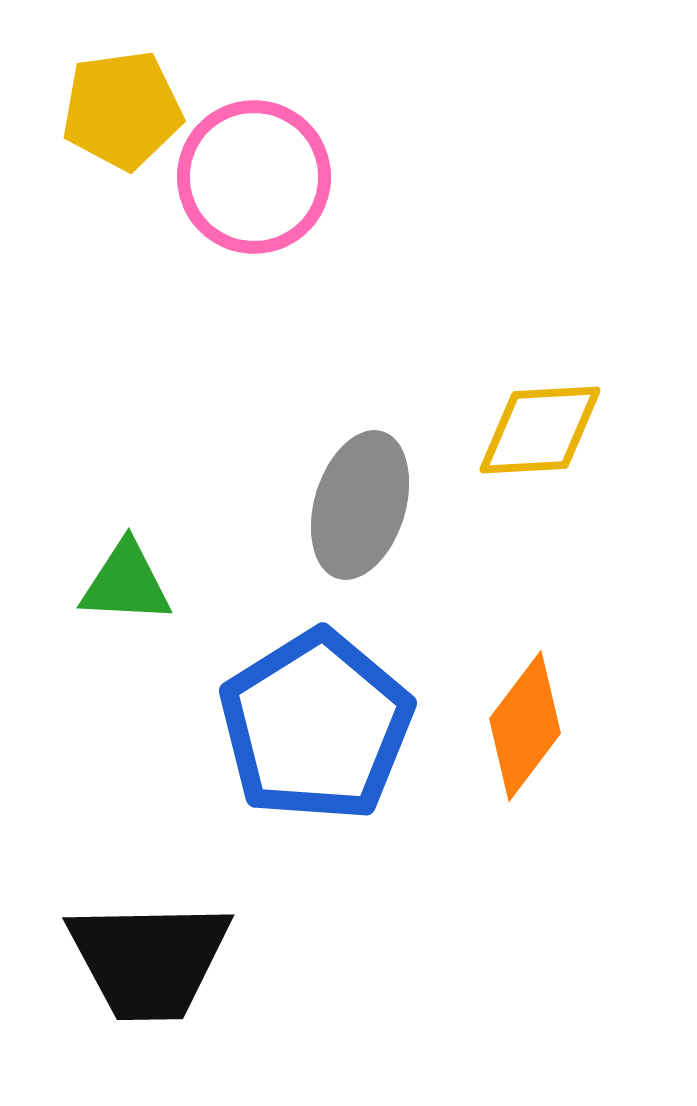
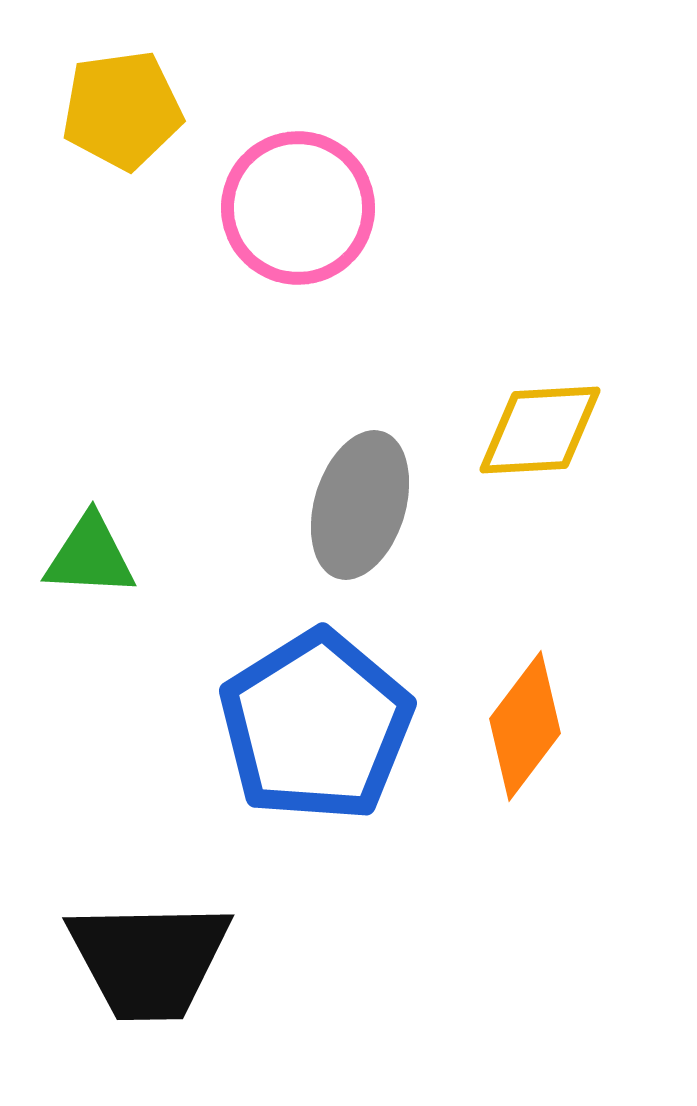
pink circle: moved 44 px right, 31 px down
green triangle: moved 36 px left, 27 px up
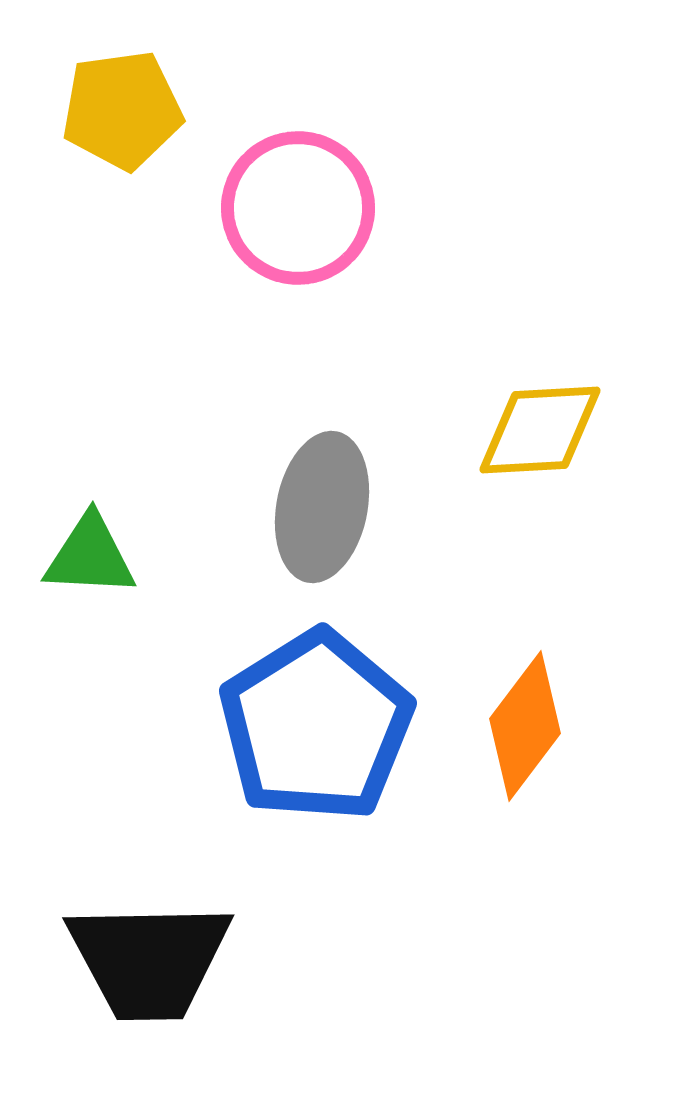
gray ellipse: moved 38 px left, 2 px down; rotated 6 degrees counterclockwise
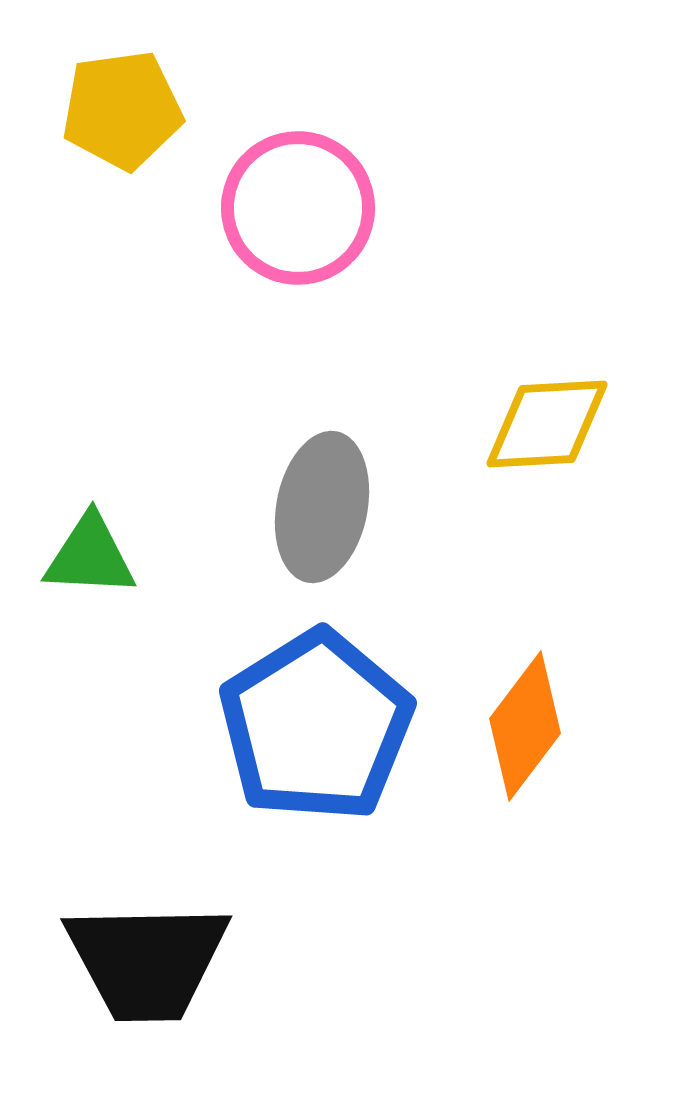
yellow diamond: moved 7 px right, 6 px up
black trapezoid: moved 2 px left, 1 px down
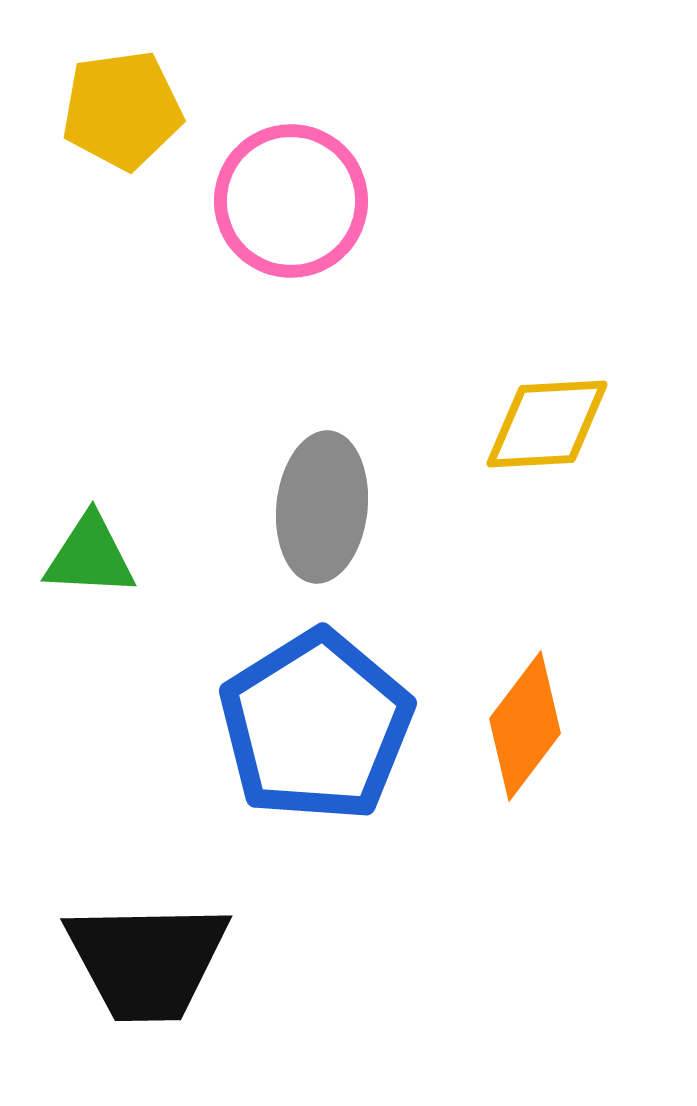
pink circle: moved 7 px left, 7 px up
gray ellipse: rotated 5 degrees counterclockwise
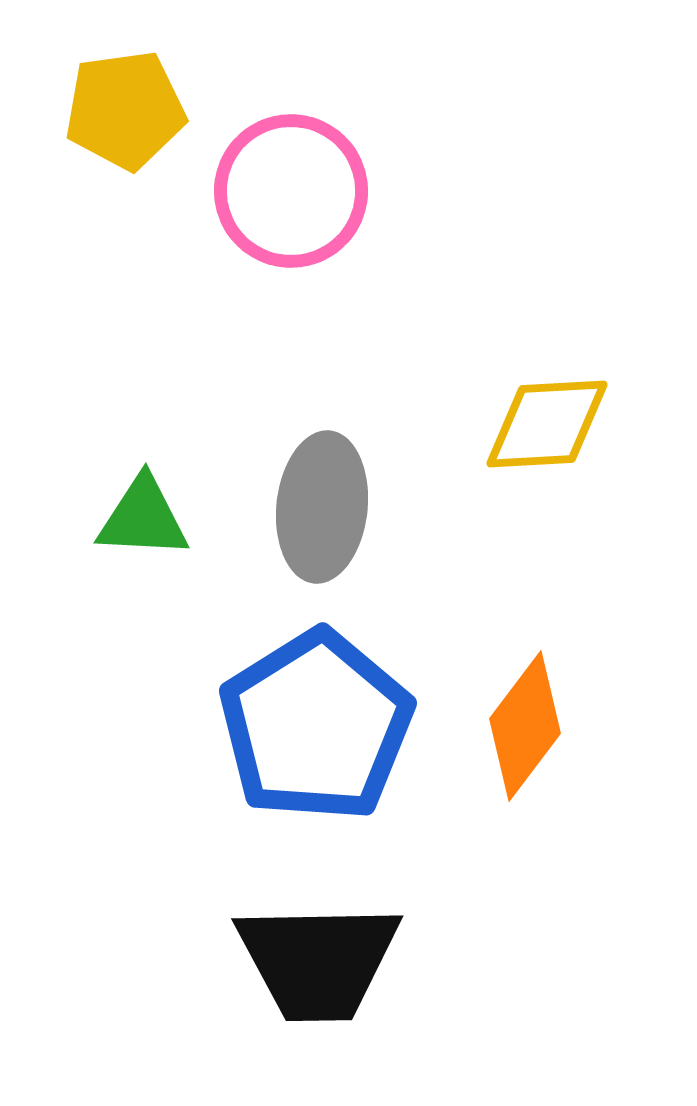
yellow pentagon: moved 3 px right
pink circle: moved 10 px up
green triangle: moved 53 px right, 38 px up
black trapezoid: moved 171 px right
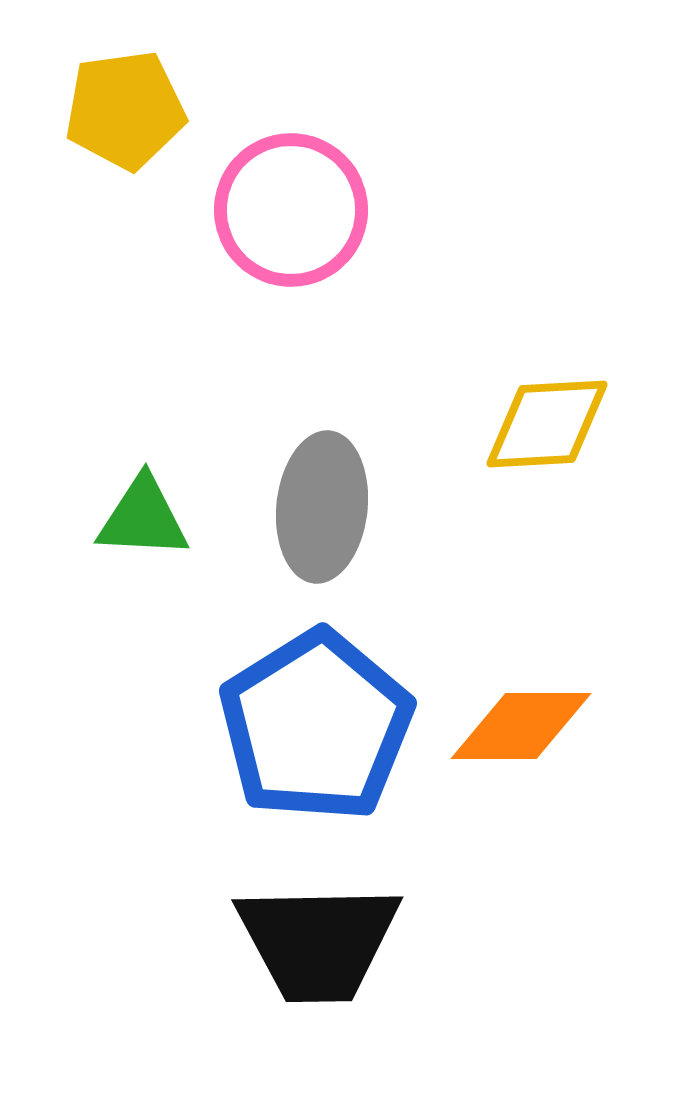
pink circle: moved 19 px down
orange diamond: moved 4 px left; rotated 53 degrees clockwise
black trapezoid: moved 19 px up
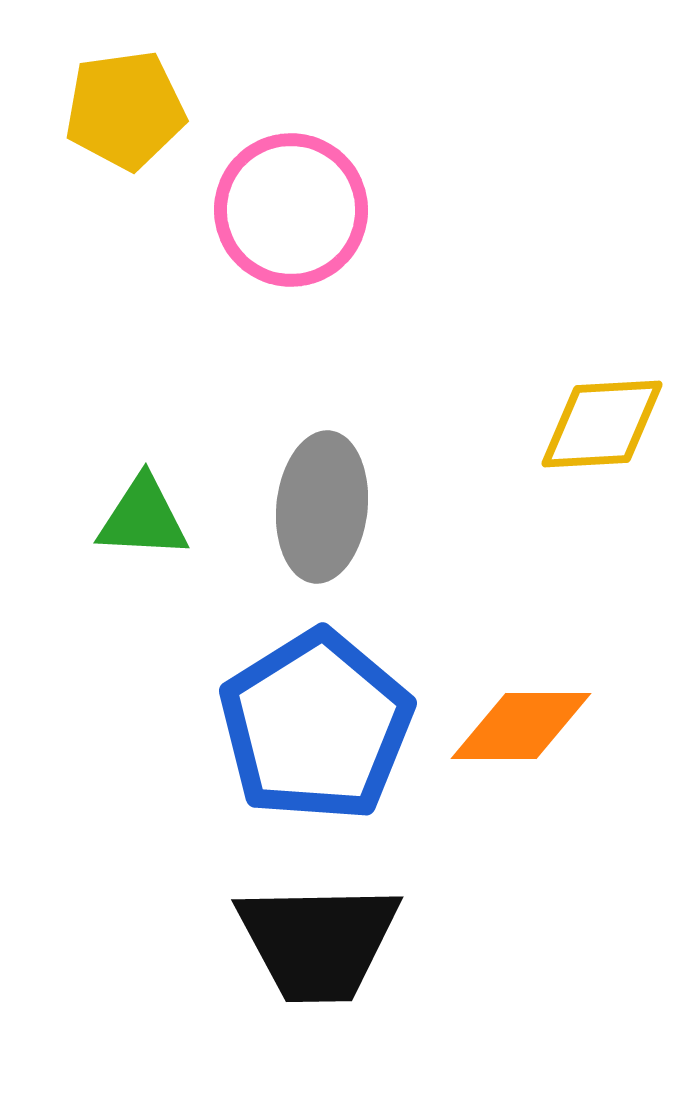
yellow diamond: moved 55 px right
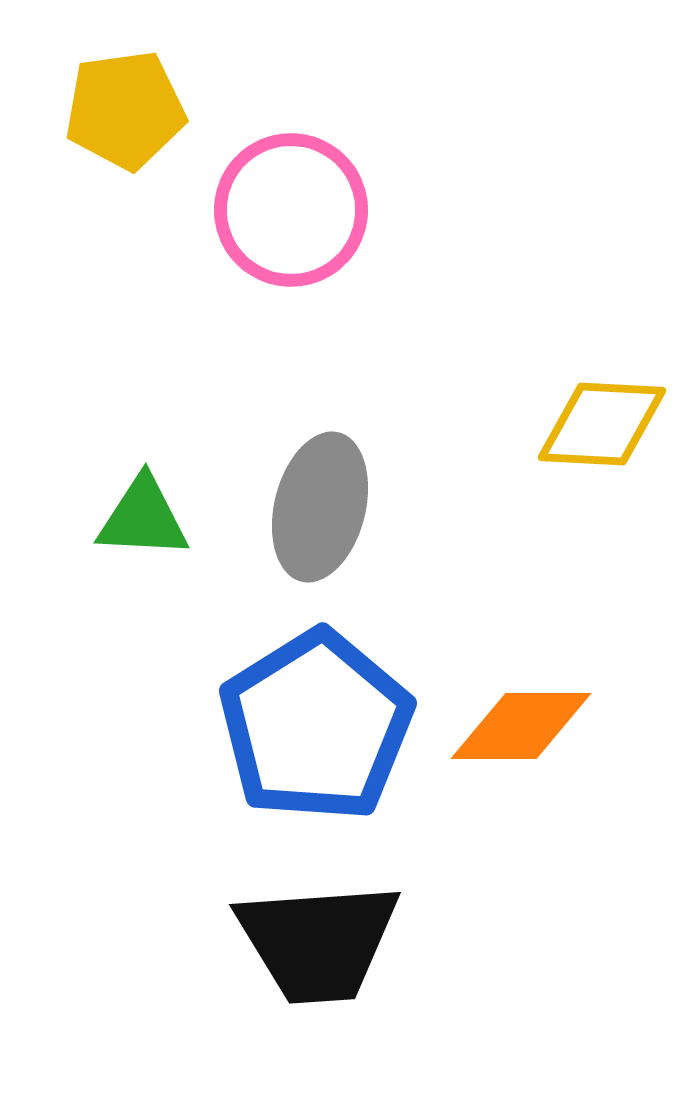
yellow diamond: rotated 6 degrees clockwise
gray ellipse: moved 2 px left; rotated 8 degrees clockwise
black trapezoid: rotated 3 degrees counterclockwise
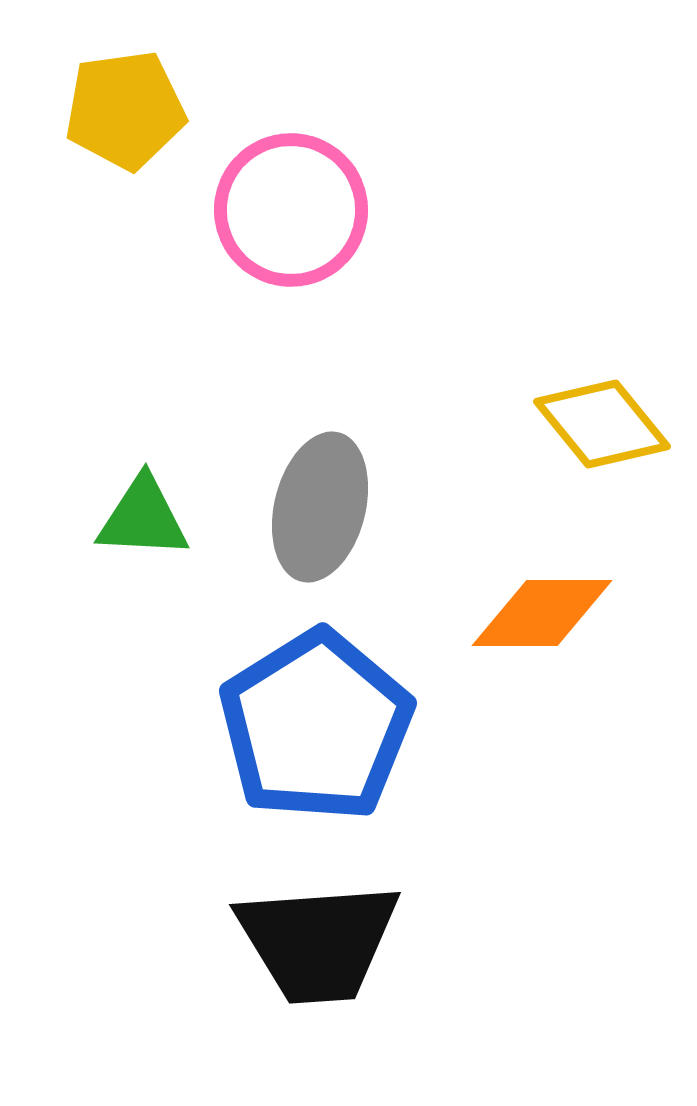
yellow diamond: rotated 48 degrees clockwise
orange diamond: moved 21 px right, 113 px up
